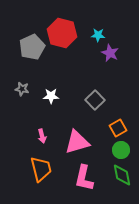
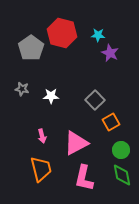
gray pentagon: moved 1 px left, 1 px down; rotated 10 degrees counterclockwise
orange square: moved 7 px left, 6 px up
pink triangle: moved 1 px left, 1 px down; rotated 12 degrees counterclockwise
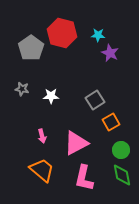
gray square: rotated 12 degrees clockwise
orange trapezoid: moved 1 px right, 1 px down; rotated 36 degrees counterclockwise
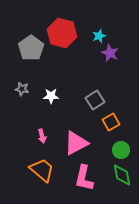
cyan star: moved 1 px right, 1 px down; rotated 24 degrees counterclockwise
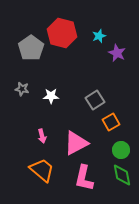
purple star: moved 7 px right
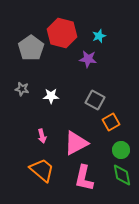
purple star: moved 29 px left, 6 px down; rotated 18 degrees counterclockwise
gray square: rotated 30 degrees counterclockwise
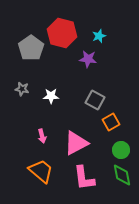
orange trapezoid: moved 1 px left, 1 px down
pink L-shape: rotated 20 degrees counterclockwise
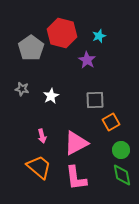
purple star: moved 1 px left, 1 px down; rotated 24 degrees clockwise
white star: rotated 28 degrees counterclockwise
gray square: rotated 30 degrees counterclockwise
orange trapezoid: moved 2 px left, 4 px up
pink L-shape: moved 8 px left
